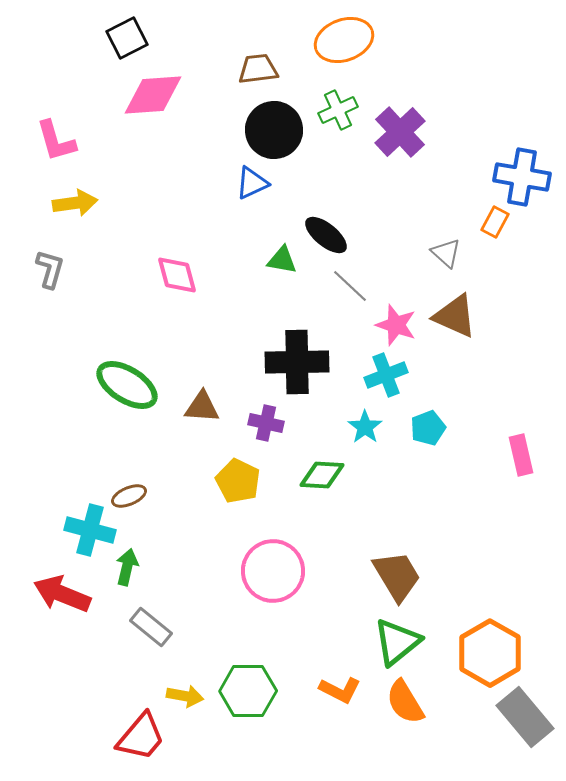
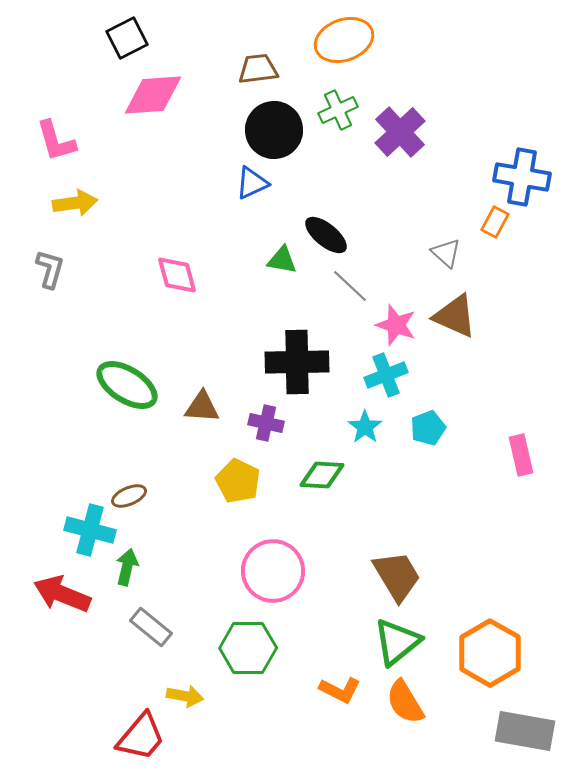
green hexagon at (248, 691): moved 43 px up
gray rectangle at (525, 717): moved 14 px down; rotated 40 degrees counterclockwise
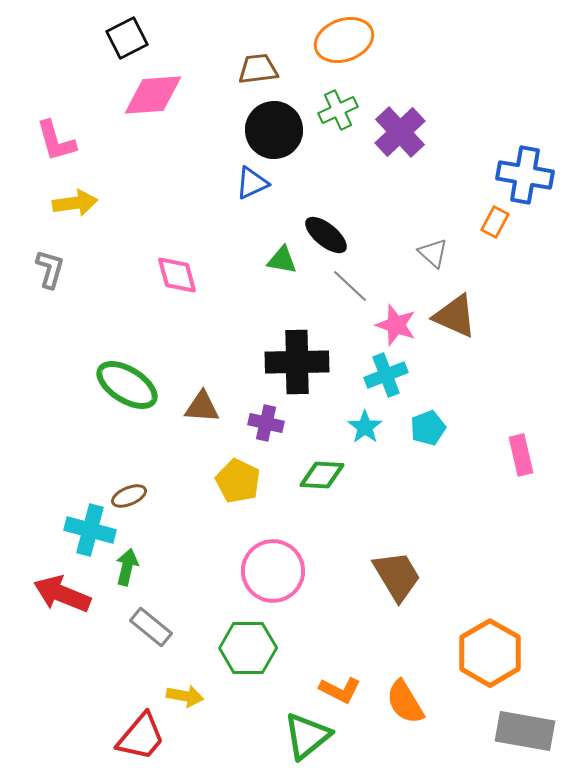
blue cross at (522, 177): moved 3 px right, 2 px up
gray triangle at (446, 253): moved 13 px left
green triangle at (397, 642): moved 90 px left, 94 px down
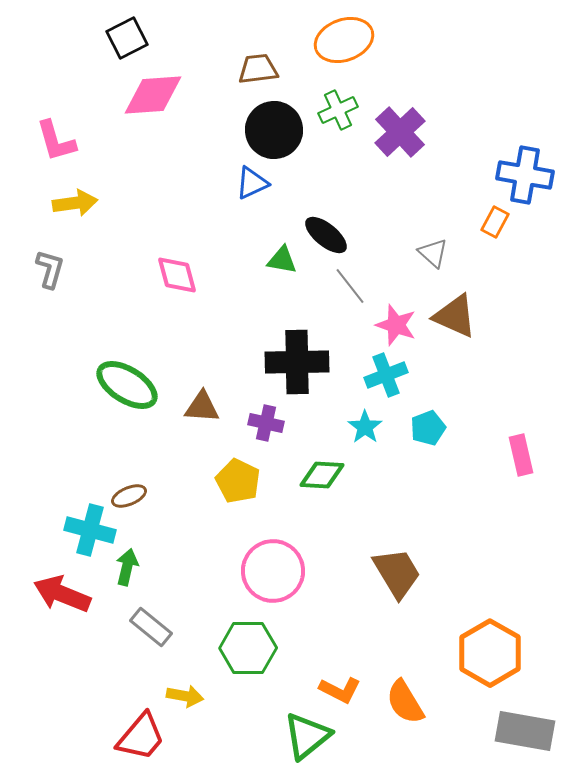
gray line at (350, 286): rotated 9 degrees clockwise
brown trapezoid at (397, 576): moved 3 px up
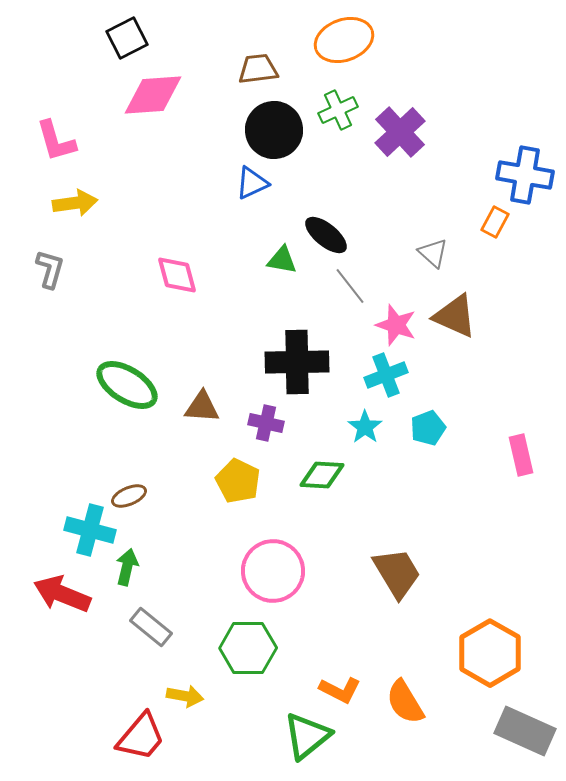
gray rectangle at (525, 731): rotated 14 degrees clockwise
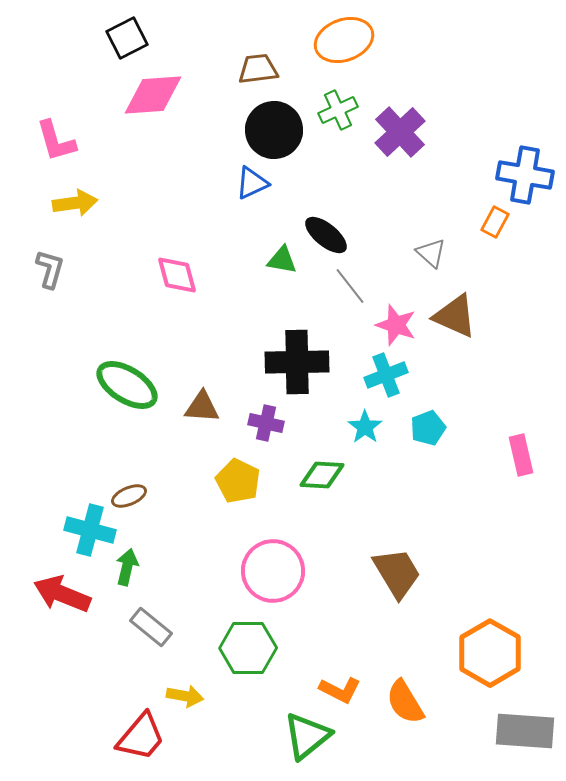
gray triangle at (433, 253): moved 2 px left
gray rectangle at (525, 731): rotated 20 degrees counterclockwise
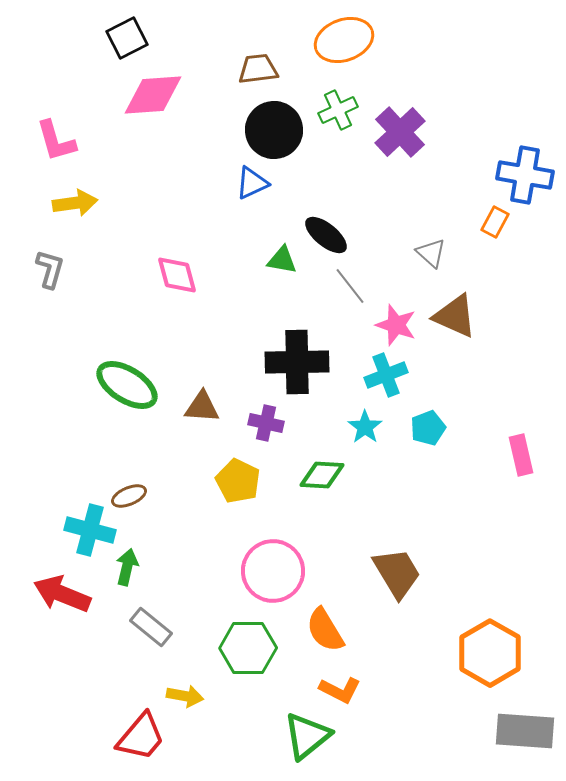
orange semicircle at (405, 702): moved 80 px left, 72 px up
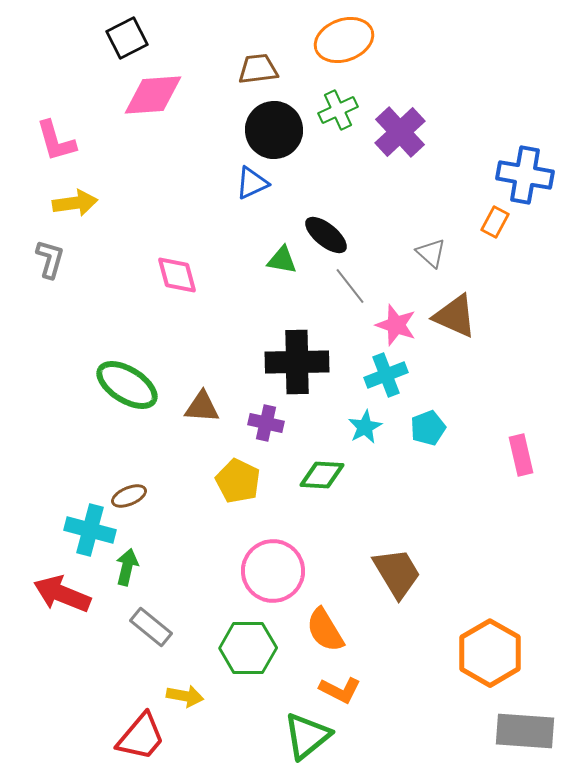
gray L-shape at (50, 269): moved 10 px up
cyan star at (365, 427): rotated 8 degrees clockwise
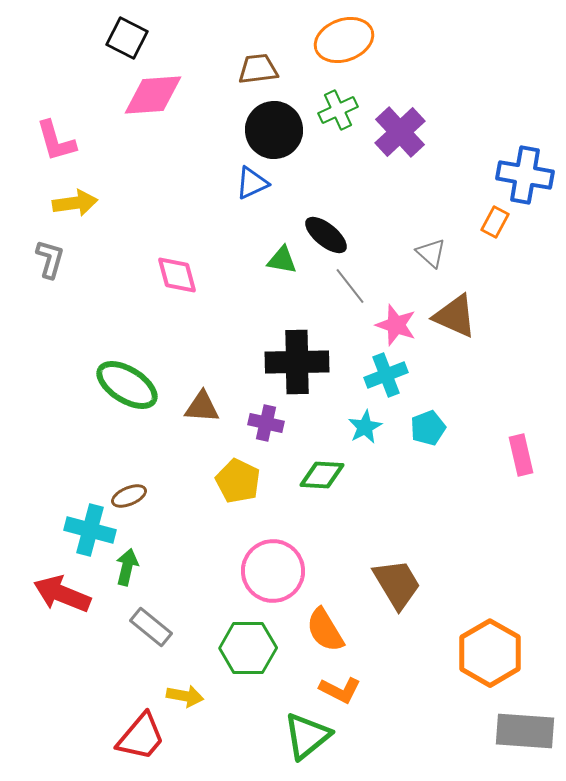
black square at (127, 38): rotated 36 degrees counterclockwise
brown trapezoid at (397, 573): moved 11 px down
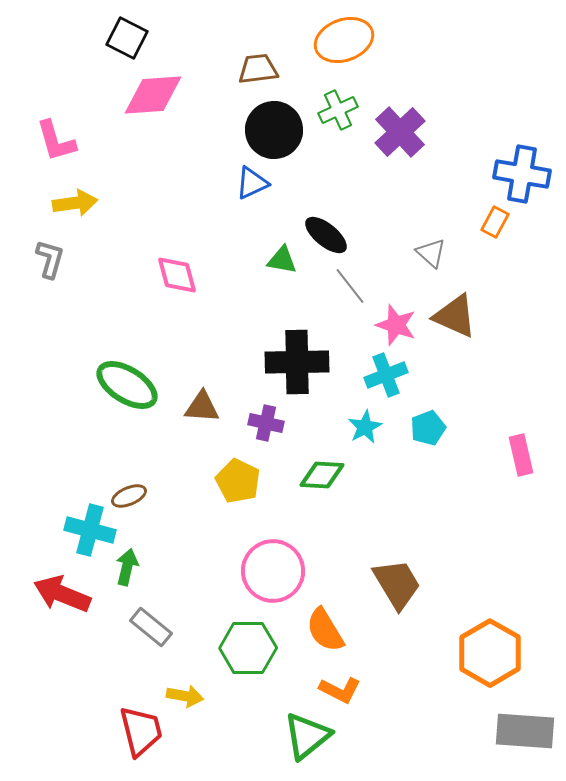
blue cross at (525, 175): moved 3 px left, 1 px up
red trapezoid at (141, 737): moved 6 px up; rotated 54 degrees counterclockwise
